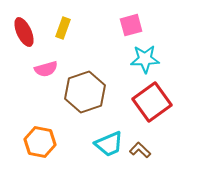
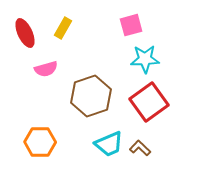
yellow rectangle: rotated 10 degrees clockwise
red ellipse: moved 1 px right, 1 px down
brown hexagon: moved 6 px right, 4 px down
red square: moved 3 px left
orange hexagon: rotated 12 degrees counterclockwise
brown L-shape: moved 2 px up
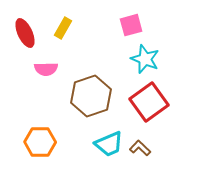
cyan star: rotated 24 degrees clockwise
pink semicircle: rotated 15 degrees clockwise
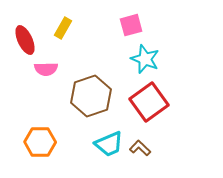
red ellipse: moved 7 px down
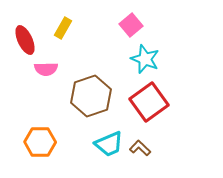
pink square: rotated 25 degrees counterclockwise
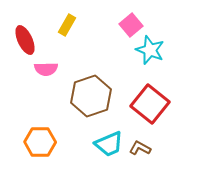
yellow rectangle: moved 4 px right, 3 px up
cyan star: moved 5 px right, 9 px up
red square: moved 1 px right, 2 px down; rotated 15 degrees counterclockwise
brown L-shape: rotated 15 degrees counterclockwise
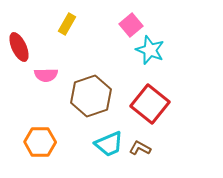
yellow rectangle: moved 1 px up
red ellipse: moved 6 px left, 7 px down
pink semicircle: moved 6 px down
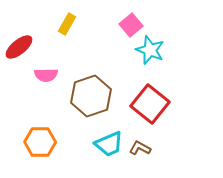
red ellipse: rotated 76 degrees clockwise
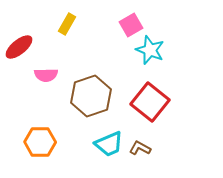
pink square: rotated 10 degrees clockwise
red square: moved 2 px up
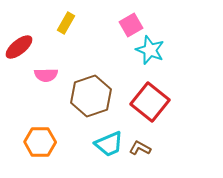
yellow rectangle: moved 1 px left, 1 px up
